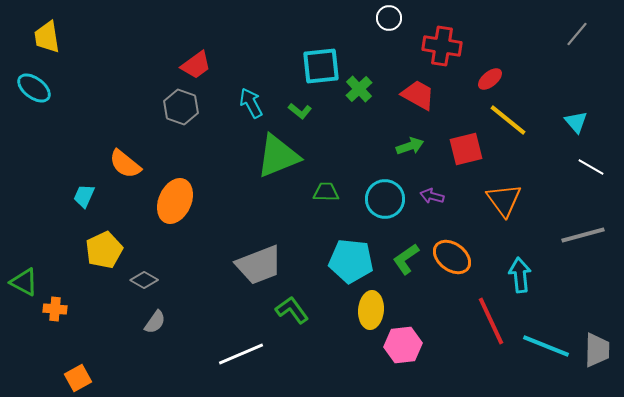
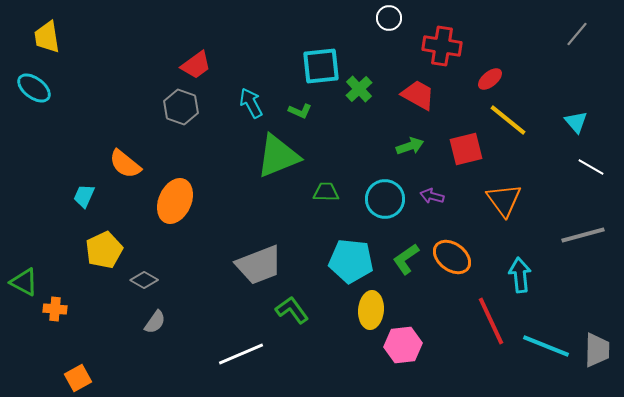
green L-shape at (300, 111): rotated 15 degrees counterclockwise
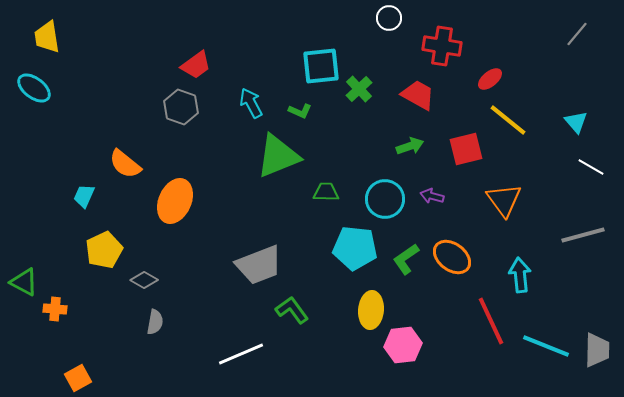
cyan pentagon at (351, 261): moved 4 px right, 13 px up
gray semicircle at (155, 322): rotated 25 degrees counterclockwise
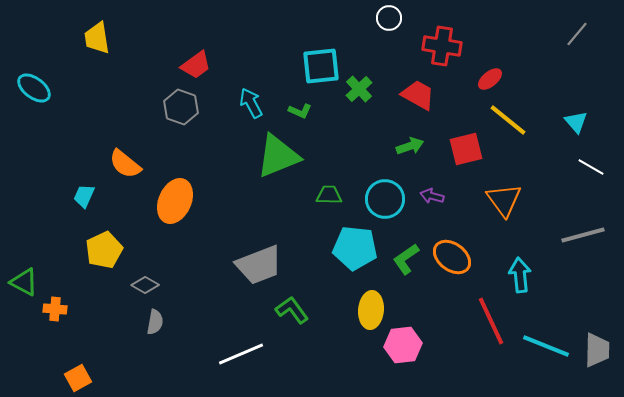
yellow trapezoid at (47, 37): moved 50 px right, 1 px down
green trapezoid at (326, 192): moved 3 px right, 3 px down
gray diamond at (144, 280): moved 1 px right, 5 px down
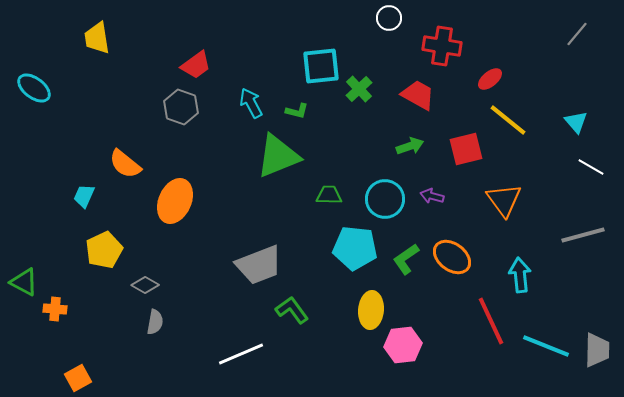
green L-shape at (300, 111): moved 3 px left; rotated 10 degrees counterclockwise
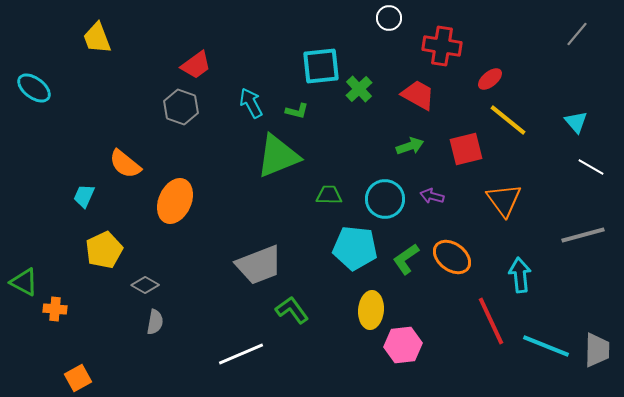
yellow trapezoid at (97, 38): rotated 12 degrees counterclockwise
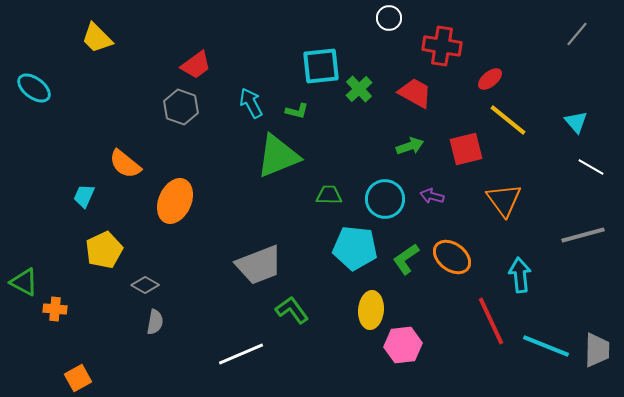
yellow trapezoid at (97, 38): rotated 24 degrees counterclockwise
red trapezoid at (418, 95): moved 3 px left, 2 px up
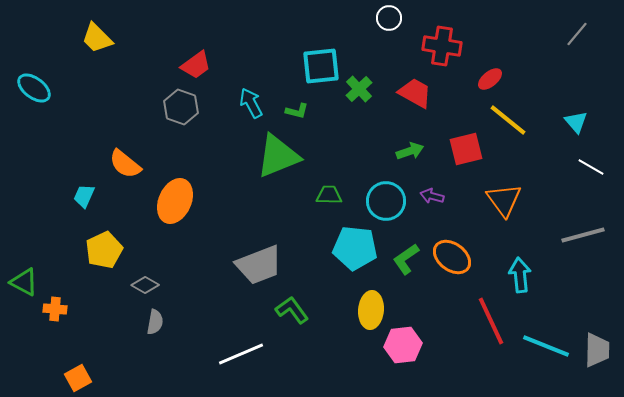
green arrow at (410, 146): moved 5 px down
cyan circle at (385, 199): moved 1 px right, 2 px down
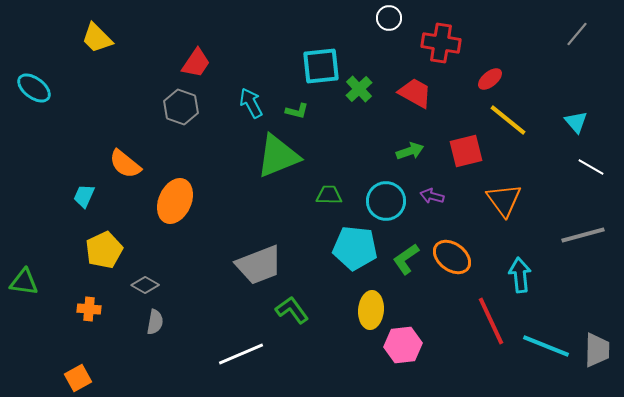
red cross at (442, 46): moved 1 px left, 3 px up
red trapezoid at (196, 65): moved 2 px up; rotated 20 degrees counterclockwise
red square at (466, 149): moved 2 px down
green triangle at (24, 282): rotated 20 degrees counterclockwise
orange cross at (55, 309): moved 34 px right
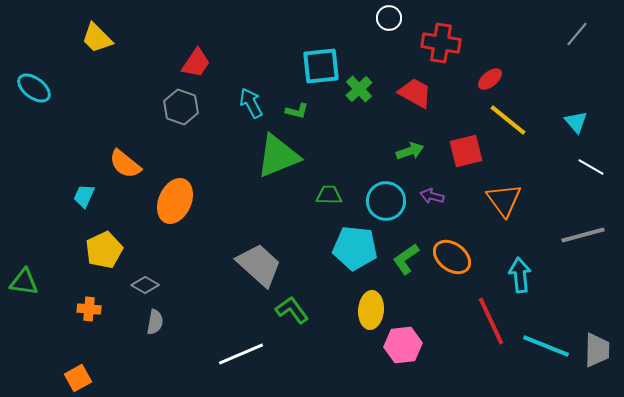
gray trapezoid at (259, 265): rotated 117 degrees counterclockwise
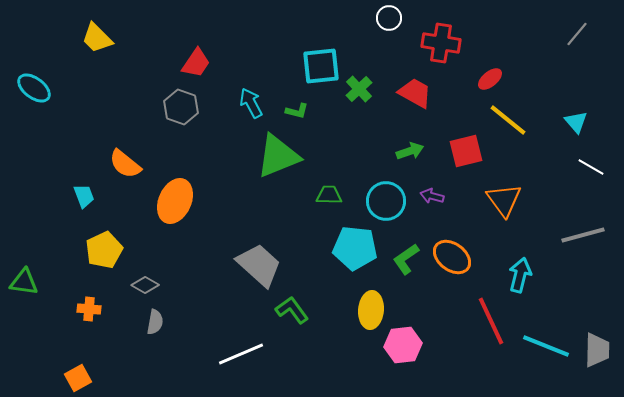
cyan trapezoid at (84, 196): rotated 135 degrees clockwise
cyan arrow at (520, 275): rotated 20 degrees clockwise
